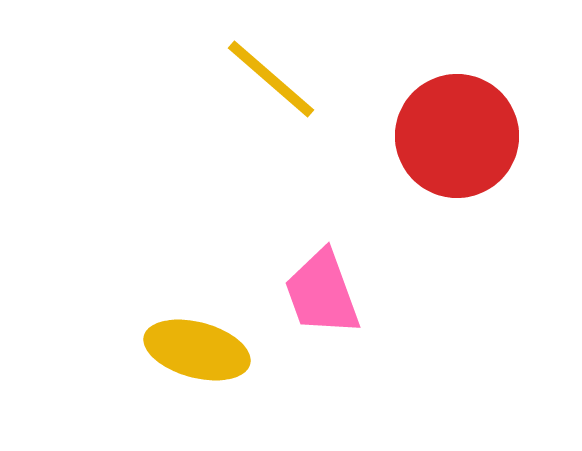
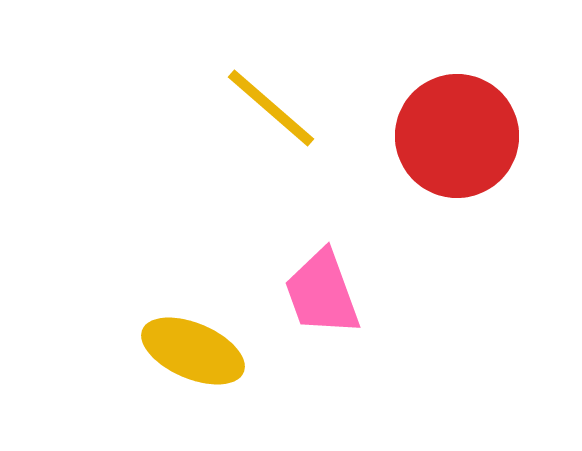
yellow line: moved 29 px down
yellow ellipse: moved 4 px left, 1 px down; rotated 8 degrees clockwise
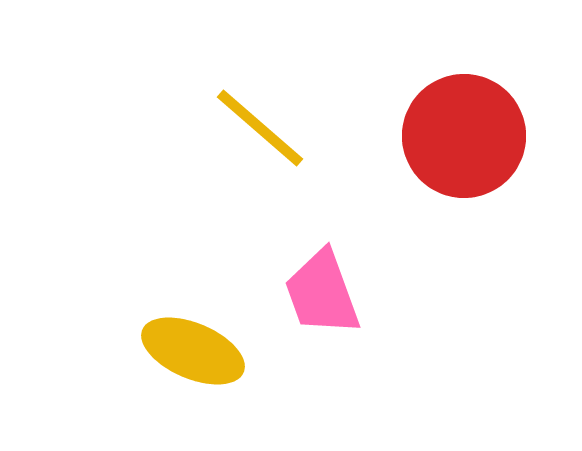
yellow line: moved 11 px left, 20 px down
red circle: moved 7 px right
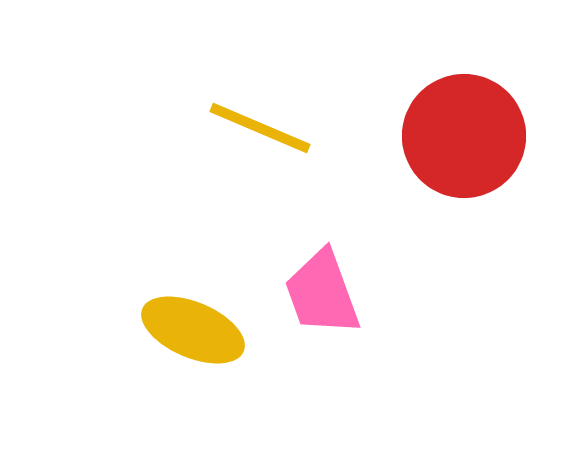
yellow line: rotated 18 degrees counterclockwise
yellow ellipse: moved 21 px up
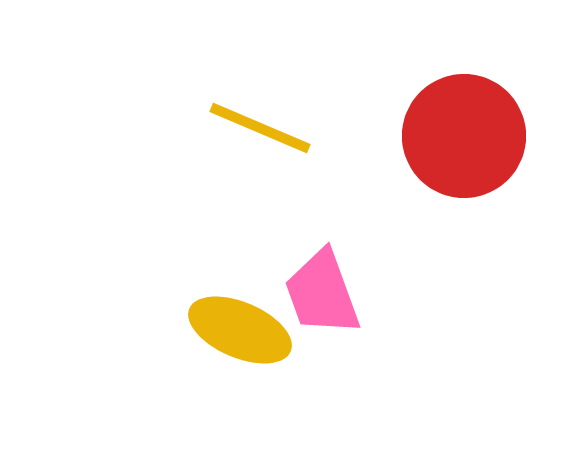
yellow ellipse: moved 47 px right
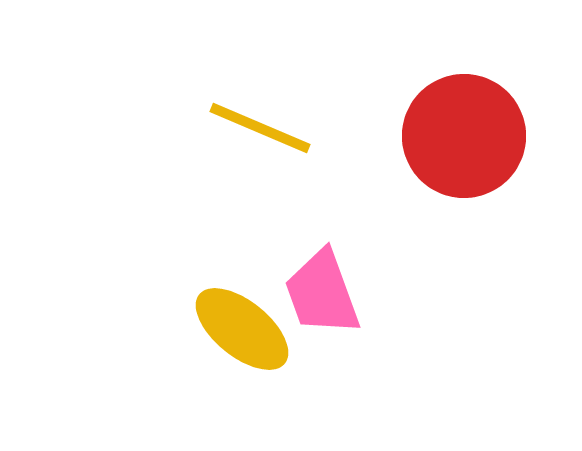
yellow ellipse: moved 2 px right, 1 px up; rotated 16 degrees clockwise
